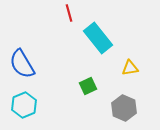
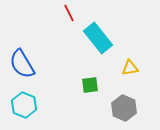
red line: rotated 12 degrees counterclockwise
green square: moved 2 px right, 1 px up; rotated 18 degrees clockwise
cyan hexagon: rotated 15 degrees counterclockwise
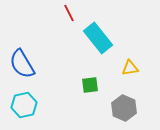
cyan hexagon: rotated 25 degrees clockwise
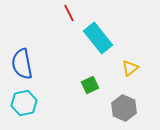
blue semicircle: rotated 20 degrees clockwise
yellow triangle: rotated 30 degrees counterclockwise
green square: rotated 18 degrees counterclockwise
cyan hexagon: moved 2 px up
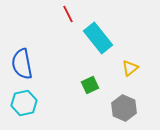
red line: moved 1 px left, 1 px down
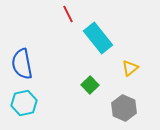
green square: rotated 18 degrees counterclockwise
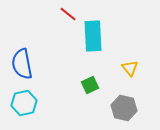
red line: rotated 24 degrees counterclockwise
cyan rectangle: moved 5 px left, 2 px up; rotated 36 degrees clockwise
yellow triangle: rotated 30 degrees counterclockwise
green square: rotated 18 degrees clockwise
gray hexagon: rotated 10 degrees counterclockwise
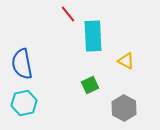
red line: rotated 12 degrees clockwise
yellow triangle: moved 4 px left, 7 px up; rotated 24 degrees counterclockwise
gray hexagon: rotated 15 degrees clockwise
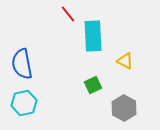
yellow triangle: moved 1 px left
green square: moved 3 px right
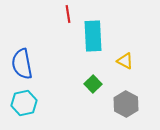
red line: rotated 30 degrees clockwise
green square: moved 1 px up; rotated 18 degrees counterclockwise
gray hexagon: moved 2 px right, 4 px up
